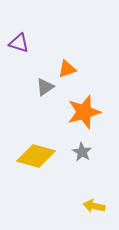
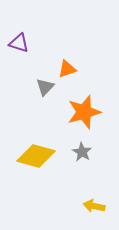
gray triangle: rotated 12 degrees counterclockwise
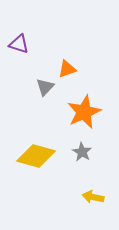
purple triangle: moved 1 px down
orange star: rotated 8 degrees counterclockwise
yellow arrow: moved 1 px left, 9 px up
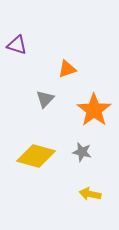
purple triangle: moved 2 px left, 1 px down
gray triangle: moved 12 px down
orange star: moved 10 px right, 2 px up; rotated 12 degrees counterclockwise
gray star: rotated 18 degrees counterclockwise
yellow arrow: moved 3 px left, 3 px up
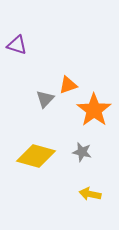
orange triangle: moved 1 px right, 16 px down
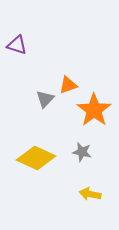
yellow diamond: moved 2 px down; rotated 9 degrees clockwise
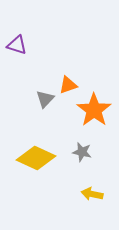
yellow arrow: moved 2 px right
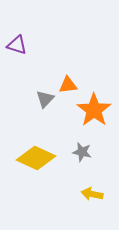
orange triangle: rotated 12 degrees clockwise
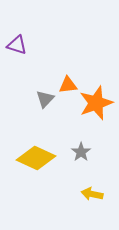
orange star: moved 2 px right, 7 px up; rotated 16 degrees clockwise
gray star: moved 1 px left; rotated 24 degrees clockwise
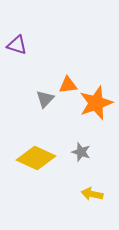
gray star: rotated 18 degrees counterclockwise
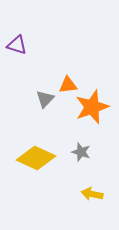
orange star: moved 4 px left, 4 px down
